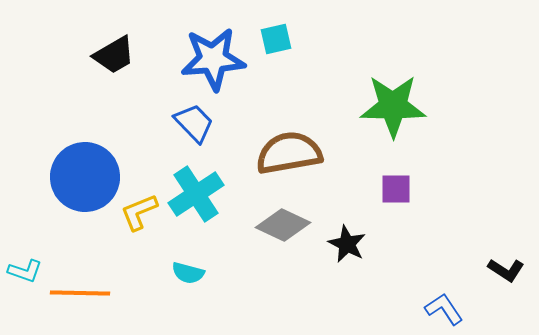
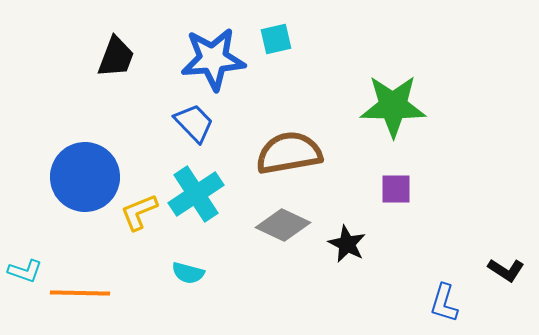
black trapezoid: moved 2 px right, 2 px down; rotated 39 degrees counterclockwise
blue L-shape: moved 6 px up; rotated 129 degrees counterclockwise
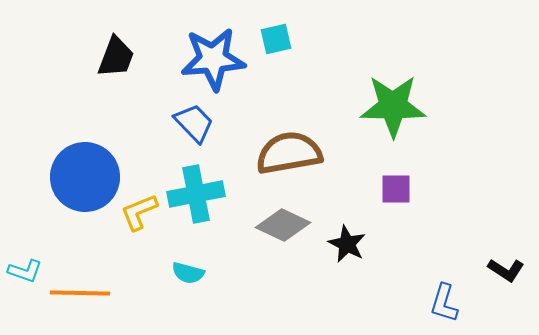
cyan cross: rotated 22 degrees clockwise
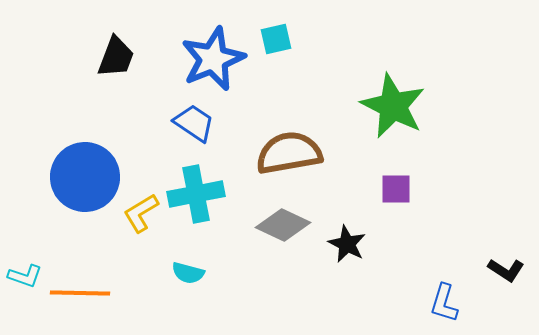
blue star: rotated 18 degrees counterclockwise
green star: rotated 26 degrees clockwise
blue trapezoid: rotated 12 degrees counterclockwise
yellow L-shape: moved 2 px right, 1 px down; rotated 9 degrees counterclockwise
cyan L-shape: moved 5 px down
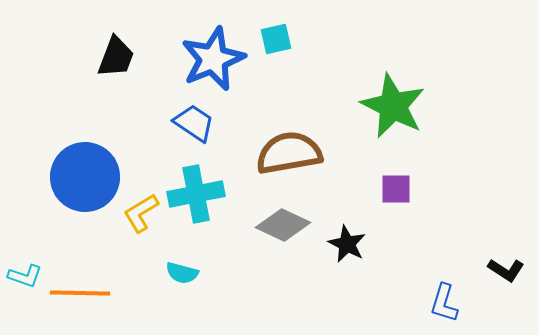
cyan semicircle: moved 6 px left
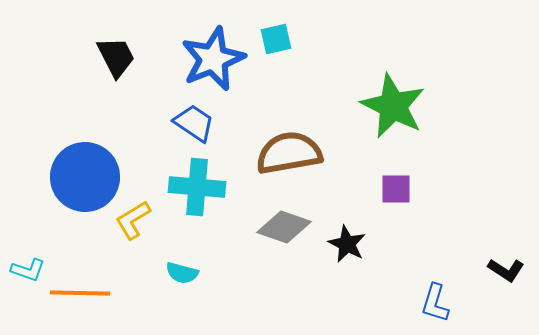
black trapezoid: rotated 48 degrees counterclockwise
cyan cross: moved 1 px right, 7 px up; rotated 16 degrees clockwise
yellow L-shape: moved 8 px left, 7 px down
gray diamond: moved 1 px right, 2 px down; rotated 6 degrees counterclockwise
cyan L-shape: moved 3 px right, 6 px up
blue L-shape: moved 9 px left
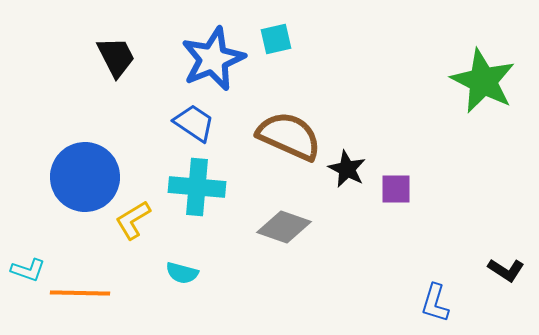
green star: moved 90 px right, 25 px up
brown semicircle: moved 17 px up; rotated 34 degrees clockwise
black star: moved 75 px up
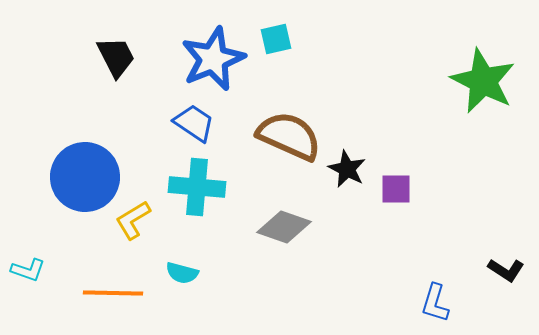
orange line: moved 33 px right
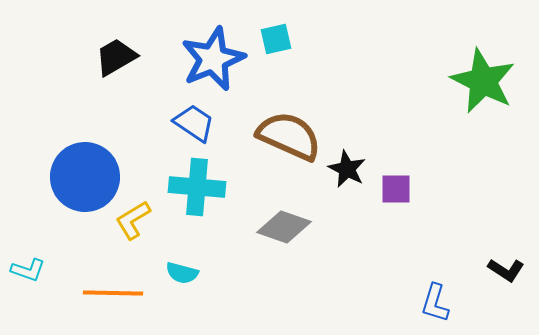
black trapezoid: rotated 93 degrees counterclockwise
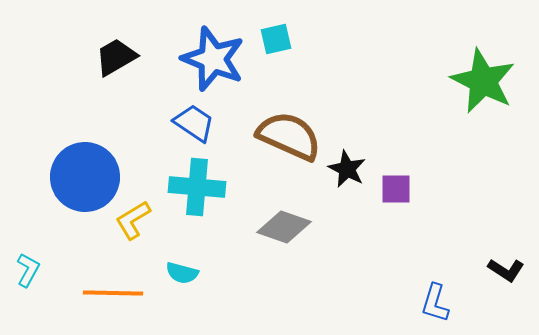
blue star: rotated 28 degrees counterclockwise
cyan L-shape: rotated 80 degrees counterclockwise
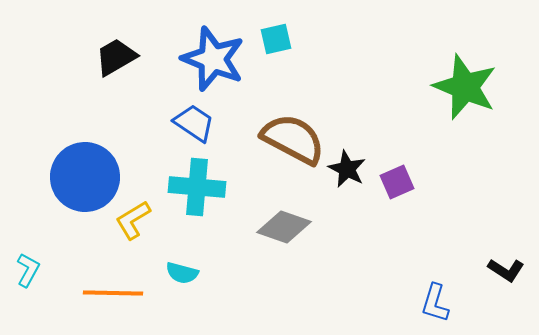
green star: moved 18 px left, 6 px down; rotated 4 degrees counterclockwise
brown semicircle: moved 4 px right, 3 px down; rotated 4 degrees clockwise
purple square: moved 1 px right, 7 px up; rotated 24 degrees counterclockwise
